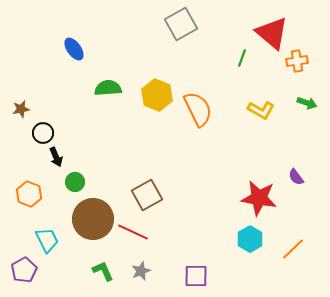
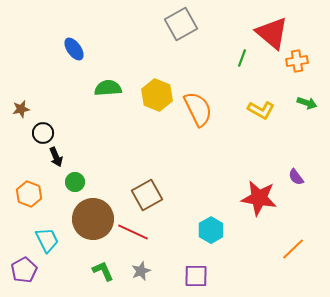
cyan hexagon: moved 39 px left, 9 px up
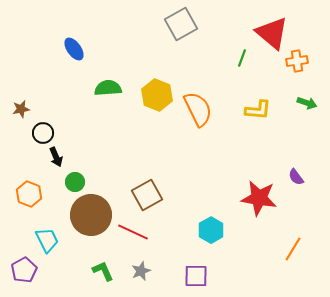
yellow L-shape: moved 3 px left; rotated 24 degrees counterclockwise
brown circle: moved 2 px left, 4 px up
orange line: rotated 15 degrees counterclockwise
